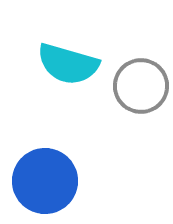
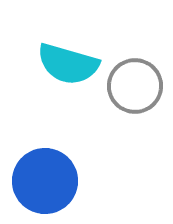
gray circle: moved 6 px left
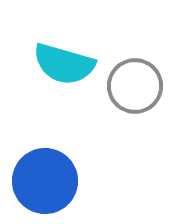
cyan semicircle: moved 4 px left
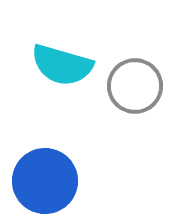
cyan semicircle: moved 2 px left, 1 px down
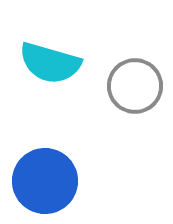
cyan semicircle: moved 12 px left, 2 px up
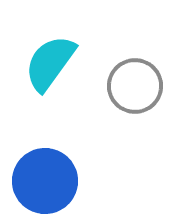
cyan semicircle: rotated 110 degrees clockwise
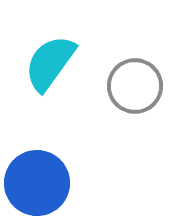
blue circle: moved 8 px left, 2 px down
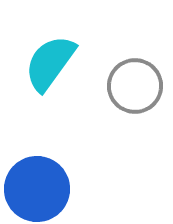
blue circle: moved 6 px down
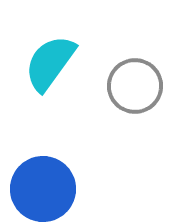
blue circle: moved 6 px right
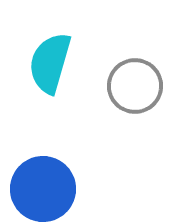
cyan semicircle: rotated 20 degrees counterclockwise
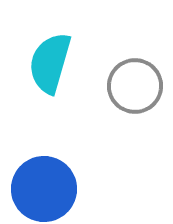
blue circle: moved 1 px right
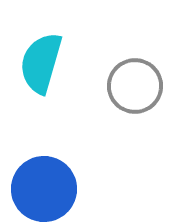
cyan semicircle: moved 9 px left
